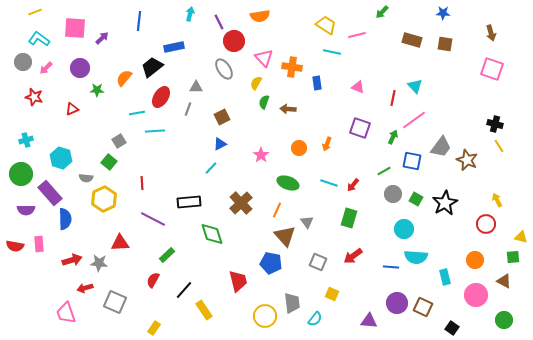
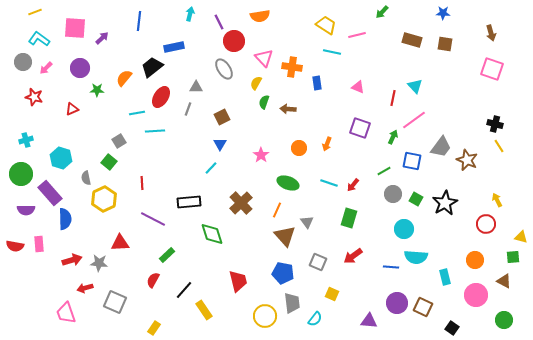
blue triangle at (220, 144): rotated 32 degrees counterclockwise
gray semicircle at (86, 178): rotated 72 degrees clockwise
blue pentagon at (271, 263): moved 12 px right, 10 px down
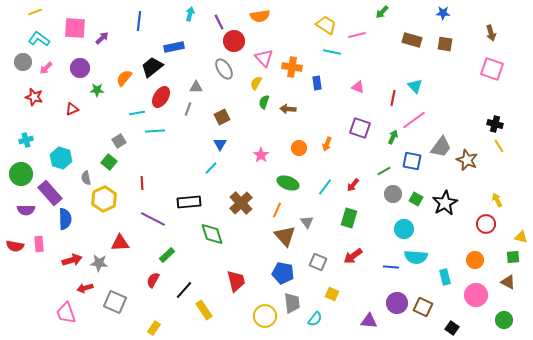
cyan line at (329, 183): moved 4 px left, 4 px down; rotated 72 degrees counterclockwise
red trapezoid at (238, 281): moved 2 px left
brown triangle at (504, 281): moved 4 px right, 1 px down
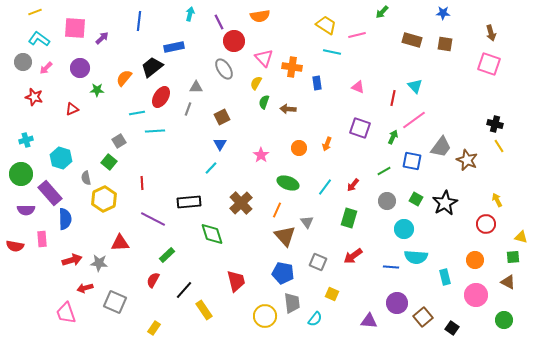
pink square at (492, 69): moved 3 px left, 5 px up
gray circle at (393, 194): moved 6 px left, 7 px down
pink rectangle at (39, 244): moved 3 px right, 5 px up
brown square at (423, 307): moved 10 px down; rotated 24 degrees clockwise
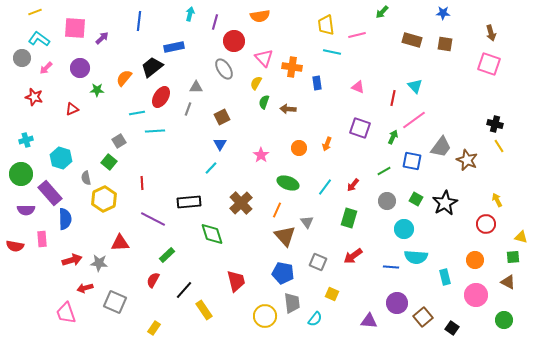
purple line at (219, 22): moved 4 px left; rotated 42 degrees clockwise
yellow trapezoid at (326, 25): rotated 130 degrees counterclockwise
gray circle at (23, 62): moved 1 px left, 4 px up
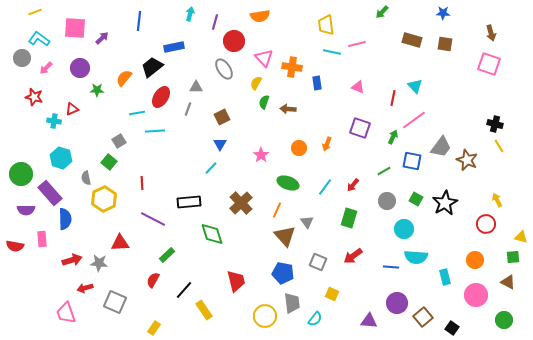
pink line at (357, 35): moved 9 px down
cyan cross at (26, 140): moved 28 px right, 19 px up; rotated 24 degrees clockwise
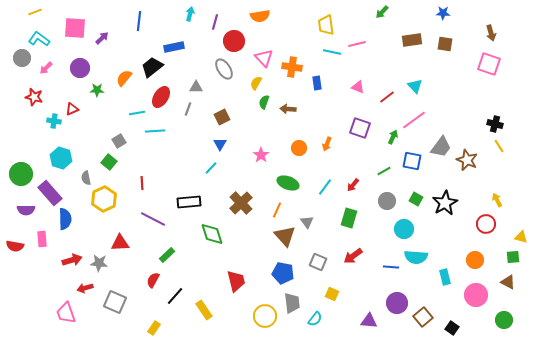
brown rectangle at (412, 40): rotated 24 degrees counterclockwise
red line at (393, 98): moved 6 px left, 1 px up; rotated 42 degrees clockwise
black line at (184, 290): moved 9 px left, 6 px down
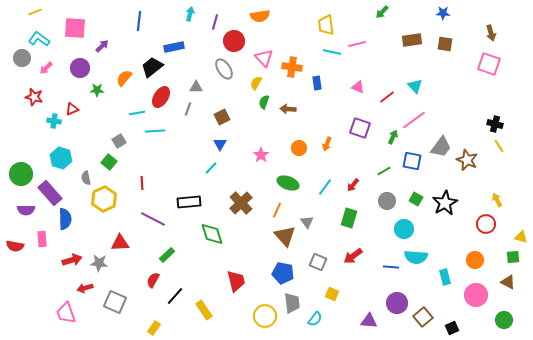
purple arrow at (102, 38): moved 8 px down
black square at (452, 328): rotated 32 degrees clockwise
